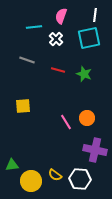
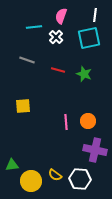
white cross: moved 2 px up
orange circle: moved 1 px right, 3 px down
pink line: rotated 28 degrees clockwise
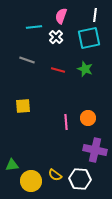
green star: moved 1 px right, 5 px up
orange circle: moved 3 px up
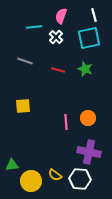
white line: moved 1 px left; rotated 24 degrees counterclockwise
gray line: moved 2 px left, 1 px down
purple cross: moved 6 px left, 2 px down
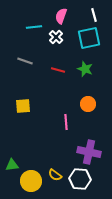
orange circle: moved 14 px up
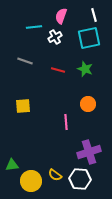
white cross: moved 1 px left; rotated 16 degrees clockwise
purple cross: rotated 30 degrees counterclockwise
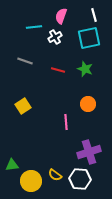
yellow square: rotated 28 degrees counterclockwise
